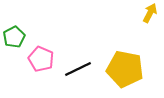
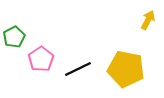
yellow arrow: moved 2 px left, 7 px down
pink pentagon: rotated 15 degrees clockwise
yellow pentagon: moved 1 px right
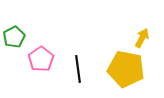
yellow arrow: moved 6 px left, 18 px down
black line: rotated 72 degrees counterclockwise
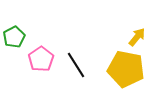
yellow arrow: moved 5 px left, 1 px up; rotated 12 degrees clockwise
black line: moved 2 px left, 4 px up; rotated 24 degrees counterclockwise
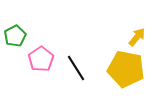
green pentagon: moved 1 px right, 1 px up
black line: moved 3 px down
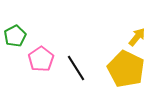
yellow pentagon: rotated 15 degrees clockwise
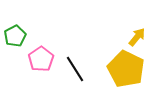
black line: moved 1 px left, 1 px down
